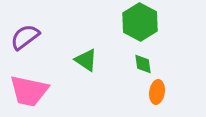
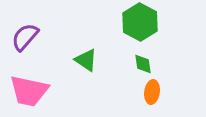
purple semicircle: rotated 12 degrees counterclockwise
orange ellipse: moved 5 px left
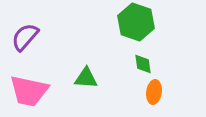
green hexagon: moved 4 px left; rotated 9 degrees counterclockwise
green triangle: moved 18 px down; rotated 30 degrees counterclockwise
orange ellipse: moved 2 px right
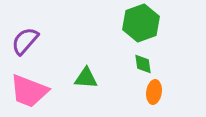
green hexagon: moved 5 px right, 1 px down; rotated 21 degrees clockwise
purple semicircle: moved 4 px down
pink trapezoid: rotated 9 degrees clockwise
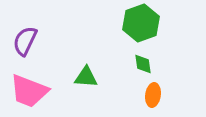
purple semicircle: rotated 16 degrees counterclockwise
green triangle: moved 1 px up
orange ellipse: moved 1 px left, 3 px down
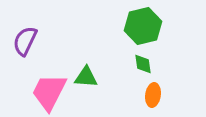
green hexagon: moved 2 px right, 3 px down; rotated 6 degrees clockwise
pink trapezoid: moved 20 px right, 1 px down; rotated 96 degrees clockwise
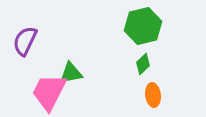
green diamond: rotated 55 degrees clockwise
green triangle: moved 15 px left, 4 px up; rotated 15 degrees counterclockwise
orange ellipse: rotated 15 degrees counterclockwise
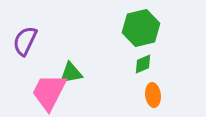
green hexagon: moved 2 px left, 2 px down
green diamond: rotated 20 degrees clockwise
